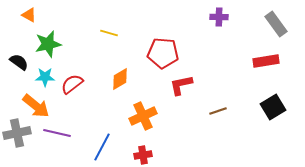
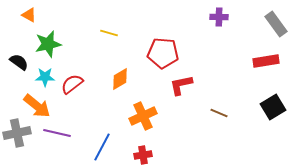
orange arrow: moved 1 px right
brown line: moved 1 px right, 2 px down; rotated 42 degrees clockwise
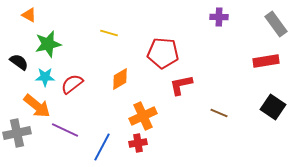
black square: rotated 25 degrees counterclockwise
purple line: moved 8 px right, 3 px up; rotated 12 degrees clockwise
red cross: moved 5 px left, 12 px up
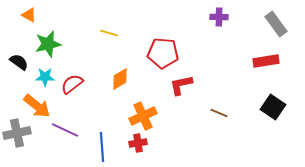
blue line: rotated 32 degrees counterclockwise
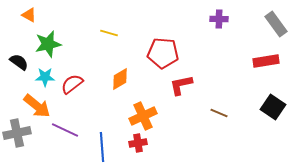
purple cross: moved 2 px down
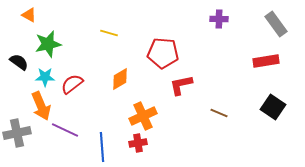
orange arrow: moved 4 px right; rotated 28 degrees clockwise
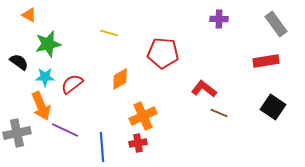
red L-shape: moved 23 px right, 4 px down; rotated 50 degrees clockwise
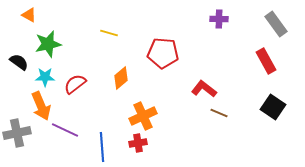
red rectangle: rotated 70 degrees clockwise
orange diamond: moved 1 px right, 1 px up; rotated 10 degrees counterclockwise
red semicircle: moved 3 px right
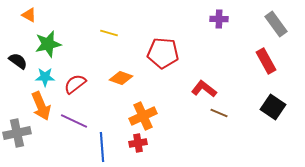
black semicircle: moved 1 px left, 1 px up
orange diamond: rotated 60 degrees clockwise
purple line: moved 9 px right, 9 px up
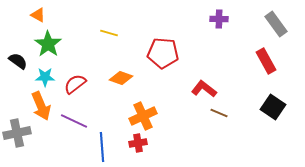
orange triangle: moved 9 px right
green star: rotated 24 degrees counterclockwise
